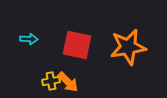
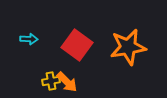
red square: rotated 24 degrees clockwise
orange arrow: moved 1 px left
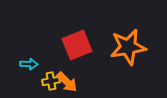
cyan arrow: moved 25 px down
red square: rotated 32 degrees clockwise
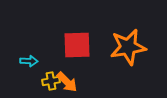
red square: rotated 20 degrees clockwise
cyan arrow: moved 3 px up
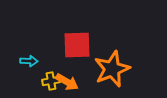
orange star: moved 16 px left, 22 px down; rotated 12 degrees counterclockwise
orange arrow: rotated 15 degrees counterclockwise
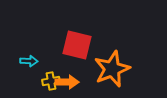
red square: rotated 16 degrees clockwise
orange arrow: rotated 30 degrees counterclockwise
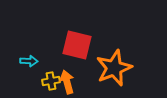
orange star: moved 2 px right, 1 px up
orange arrow: rotated 105 degrees counterclockwise
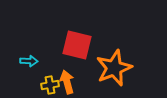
yellow cross: moved 1 px left, 4 px down
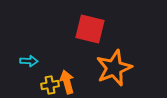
red square: moved 13 px right, 16 px up
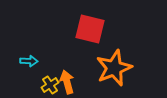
yellow cross: rotated 24 degrees counterclockwise
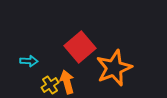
red square: moved 10 px left, 18 px down; rotated 36 degrees clockwise
